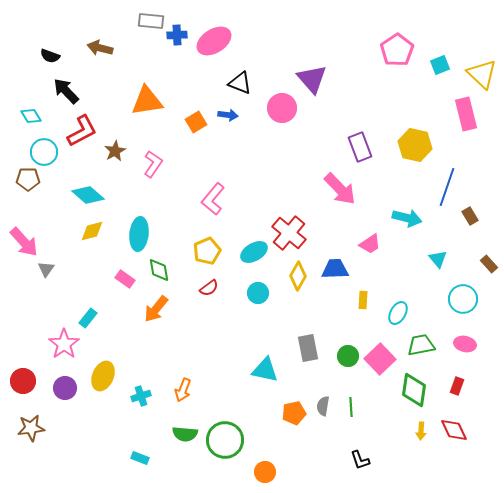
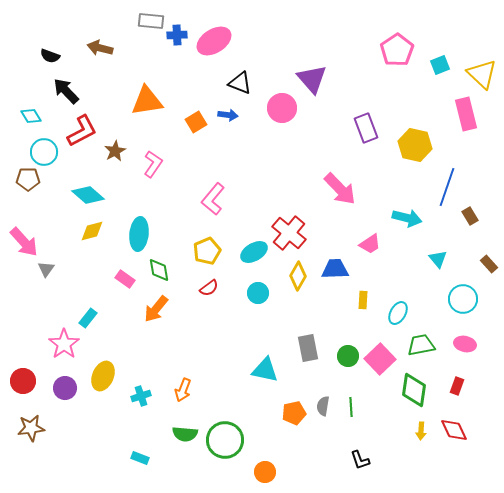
purple rectangle at (360, 147): moved 6 px right, 19 px up
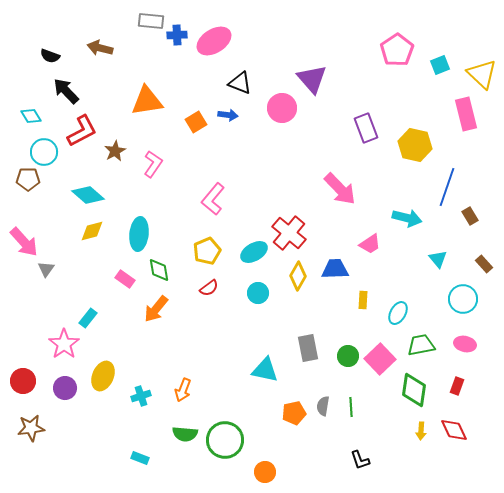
brown rectangle at (489, 264): moved 5 px left
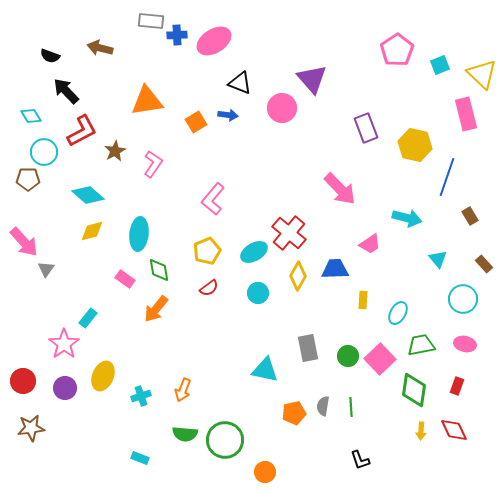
blue line at (447, 187): moved 10 px up
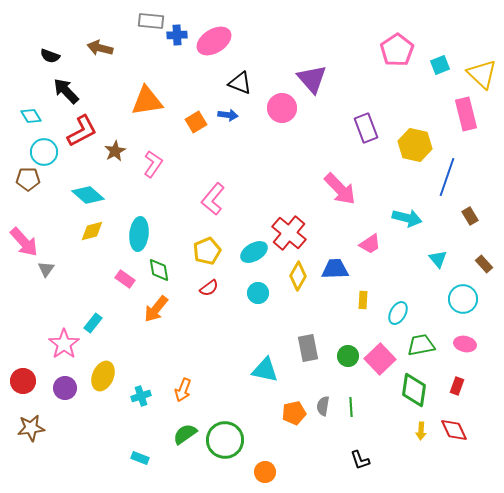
cyan rectangle at (88, 318): moved 5 px right, 5 px down
green semicircle at (185, 434): rotated 140 degrees clockwise
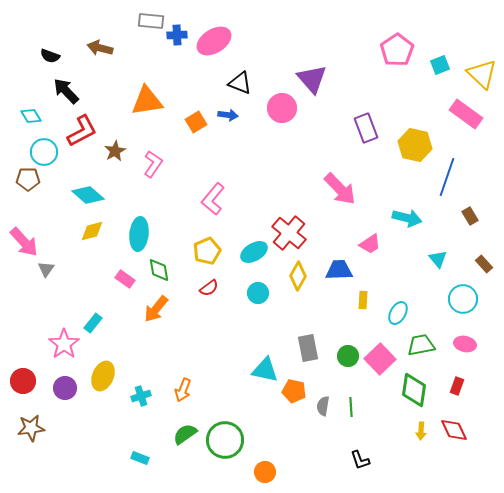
pink rectangle at (466, 114): rotated 40 degrees counterclockwise
blue trapezoid at (335, 269): moved 4 px right, 1 px down
orange pentagon at (294, 413): moved 22 px up; rotated 25 degrees clockwise
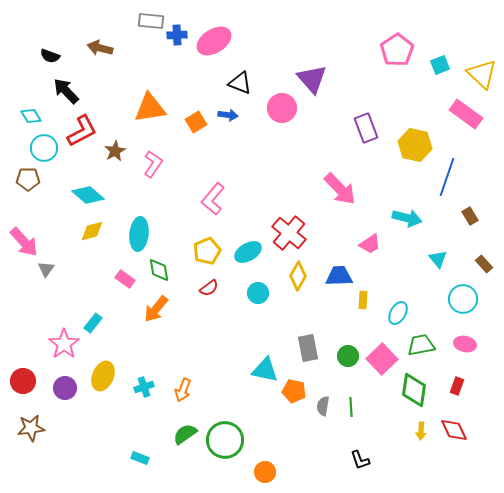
orange triangle at (147, 101): moved 3 px right, 7 px down
cyan circle at (44, 152): moved 4 px up
cyan ellipse at (254, 252): moved 6 px left
blue trapezoid at (339, 270): moved 6 px down
pink square at (380, 359): moved 2 px right
cyan cross at (141, 396): moved 3 px right, 9 px up
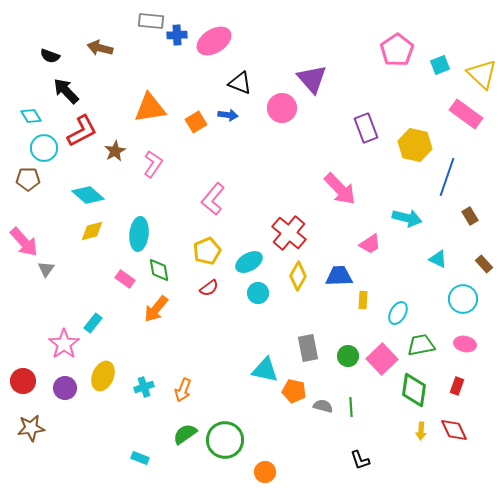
cyan ellipse at (248, 252): moved 1 px right, 10 px down
cyan triangle at (438, 259): rotated 24 degrees counterclockwise
gray semicircle at (323, 406): rotated 96 degrees clockwise
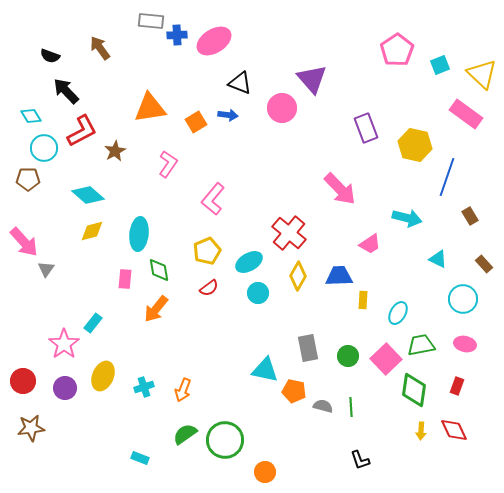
brown arrow at (100, 48): rotated 40 degrees clockwise
pink L-shape at (153, 164): moved 15 px right
pink rectangle at (125, 279): rotated 60 degrees clockwise
pink square at (382, 359): moved 4 px right
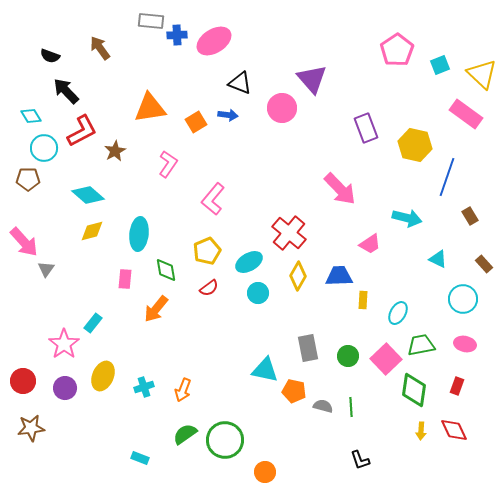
green diamond at (159, 270): moved 7 px right
